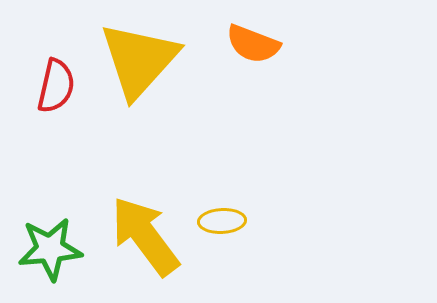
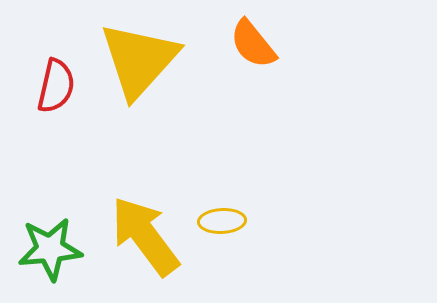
orange semicircle: rotated 30 degrees clockwise
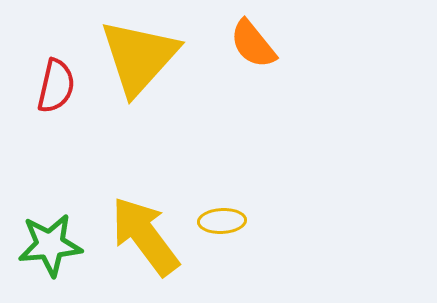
yellow triangle: moved 3 px up
green star: moved 4 px up
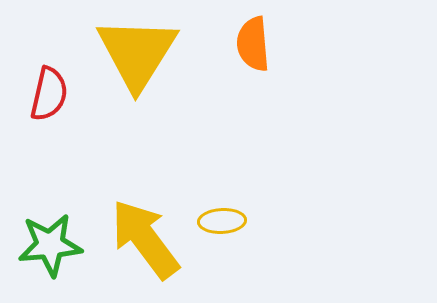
orange semicircle: rotated 34 degrees clockwise
yellow triangle: moved 2 px left, 4 px up; rotated 10 degrees counterclockwise
red semicircle: moved 7 px left, 8 px down
yellow arrow: moved 3 px down
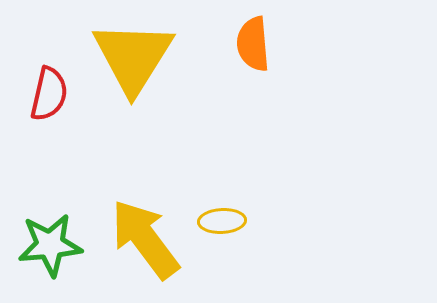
yellow triangle: moved 4 px left, 4 px down
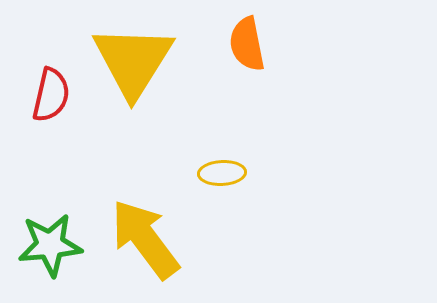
orange semicircle: moved 6 px left; rotated 6 degrees counterclockwise
yellow triangle: moved 4 px down
red semicircle: moved 2 px right, 1 px down
yellow ellipse: moved 48 px up
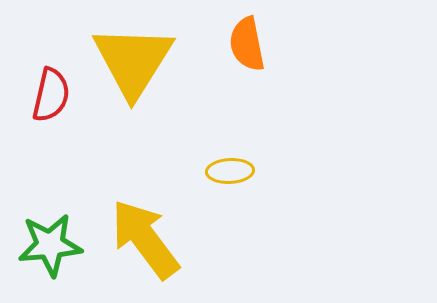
yellow ellipse: moved 8 px right, 2 px up
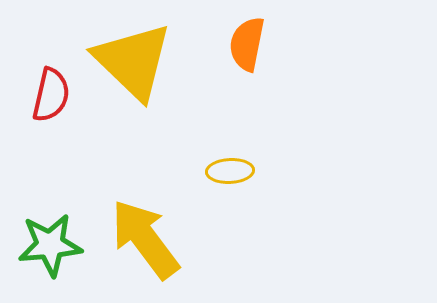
orange semicircle: rotated 22 degrees clockwise
yellow triangle: rotated 18 degrees counterclockwise
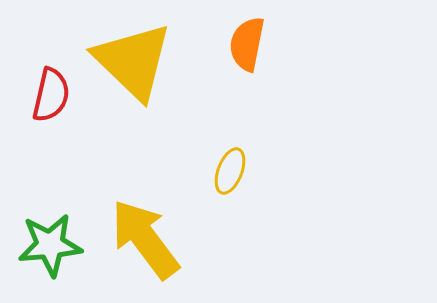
yellow ellipse: rotated 66 degrees counterclockwise
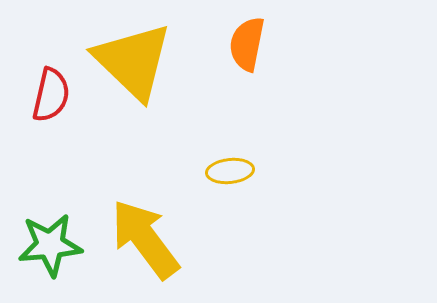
yellow ellipse: rotated 63 degrees clockwise
